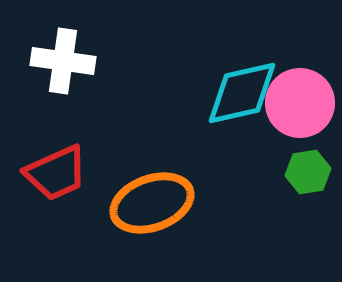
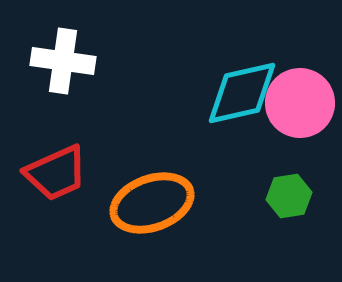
green hexagon: moved 19 px left, 24 px down
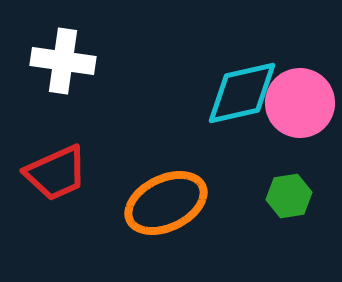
orange ellipse: moved 14 px right; rotated 6 degrees counterclockwise
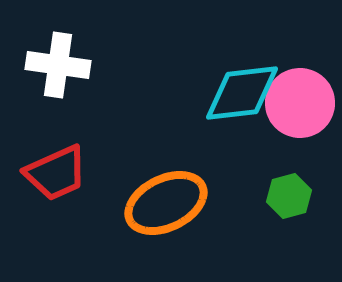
white cross: moved 5 px left, 4 px down
cyan diamond: rotated 6 degrees clockwise
green hexagon: rotated 6 degrees counterclockwise
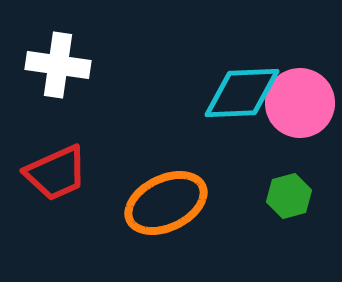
cyan diamond: rotated 4 degrees clockwise
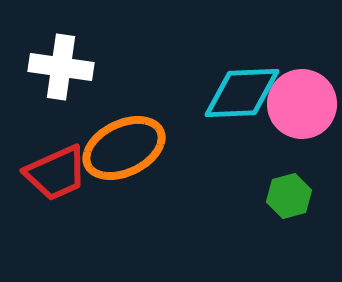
white cross: moved 3 px right, 2 px down
pink circle: moved 2 px right, 1 px down
orange ellipse: moved 42 px left, 55 px up
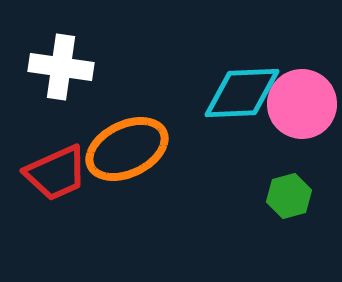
orange ellipse: moved 3 px right, 1 px down
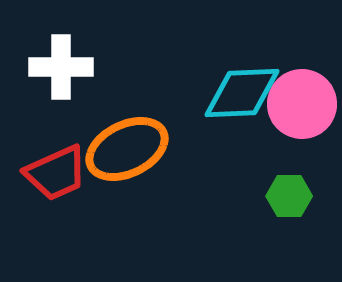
white cross: rotated 8 degrees counterclockwise
green hexagon: rotated 15 degrees clockwise
